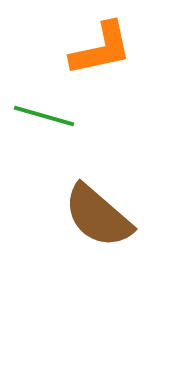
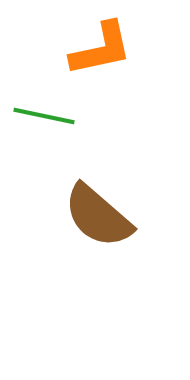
green line: rotated 4 degrees counterclockwise
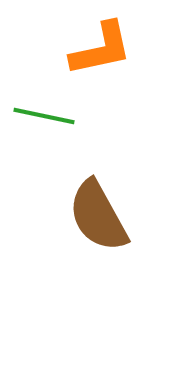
brown semicircle: rotated 20 degrees clockwise
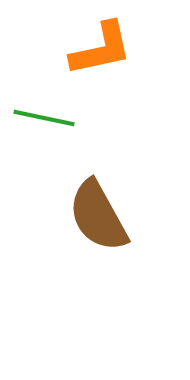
green line: moved 2 px down
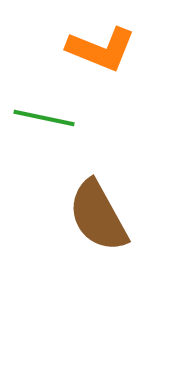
orange L-shape: rotated 34 degrees clockwise
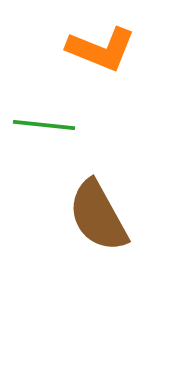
green line: moved 7 px down; rotated 6 degrees counterclockwise
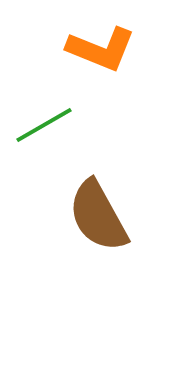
green line: rotated 36 degrees counterclockwise
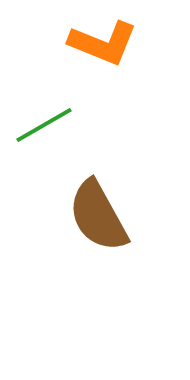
orange L-shape: moved 2 px right, 6 px up
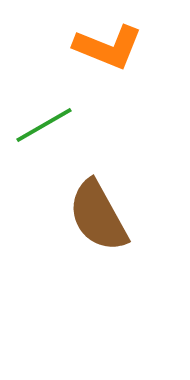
orange L-shape: moved 5 px right, 4 px down
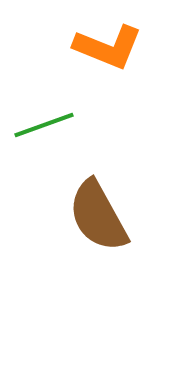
green line: rotated 10 degrees clockwise
